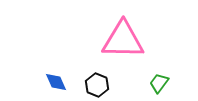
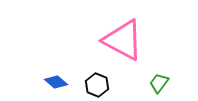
pink triangle: rotated 27 degrees clockwise
blue diamond: rotated 25 degrees counterclockwise
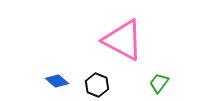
blue diamond: moved 1 px right, 1 px up
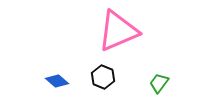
pink triangle: moved 5 px left, 9 px up; rotated 51 degrees counterclockwise
black hexagon: moved 6 px right, 8 px up
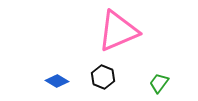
blue diamond: rotated 10 degrees counterclockwise
